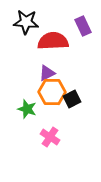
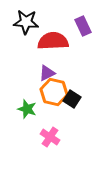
orange hexagon: moved 2 px right; rotated 12 degrees clockwise
black square: rotated 30 degrees counterclockwise
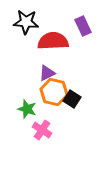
pink cross: moved 8 px left, 7 px up
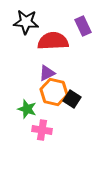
pink cross: rotated 24 degrees counterclockwise
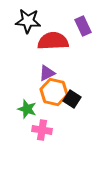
black star: moved 2 px right, 1 px up
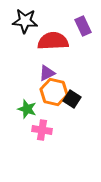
black star: moved 3 px left
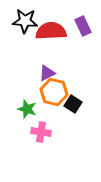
red semicircle: moved 2 px left, 10 px up
black square: moved 1 px right, 5 px down
pink cross: moved 1 px left, 2 px down
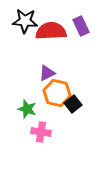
purple rectangle: moved 2 px left
orange hexagon: moved 3 px right, 1 px down
black square: rotated 18 degrees clockwise
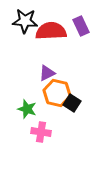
black square: moved 1 px left, 1 px up; rotated 18 degrees counterclockwise
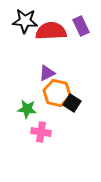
green star: rotated 12 degrees counterclockwise
